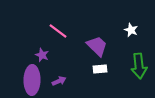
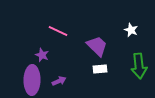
pink line: rotated 12 degrees counterclockwise
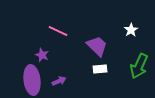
white star: rotated 16 degrees clockwise
green arrow: rotated 30 degrees clockwise
purple ellipse: rotated 8 degrees counterclockwise
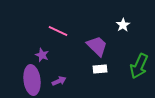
white star: moved 8 px left, 5 px up
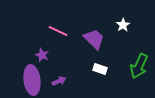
purple trapezoid: moved 3 px left, 7 px up
white rectangle: rotated 24 degrees clockwise
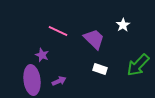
green arrow: moved 1 px left, 1 px up; rotated 20 degrees clockwise
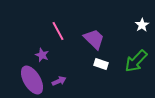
white star: moved 19 px right
pink line: rotated 36 degrees clockwise
green arrow: moved 2 px left, 4 px up
white rectangle: moved 1 px right, 5 px up
purple ellipse: rotated 24 degrees counterclockwise
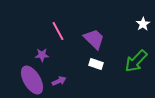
white star: moved 1 px right, 1 px up
purple star: rotated 24 degrees counterclockwise
white rectangle: moved 5 px left
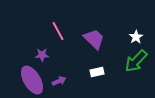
white star: moved 7 px left, 13 px down
white rectangle: moved 1 px right, 8 px down; rotated 32 degrees counterclockwise
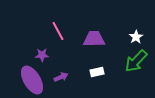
purple trapezoid: rotated 45 degrees counterclockwise
purple arrow: moved 2 px right, 4 px up
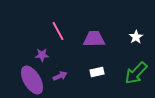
green arrow: moved 12 px down
purple arrow: moved 1 px left, 1 px up
